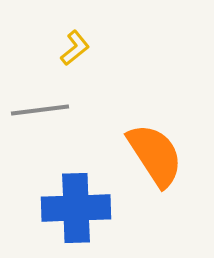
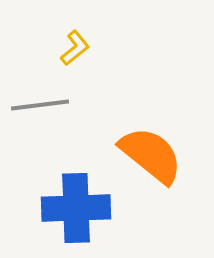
gray line: moved 5 px up
orange semicircle: moved 4 px left; rotated 18 degrees counterclockwise
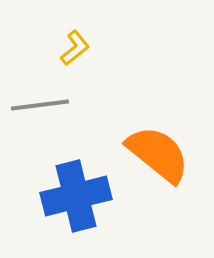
orange semicircle: moved 7 px right, 1 px up
blue cross: moved 12 px up; rotated 12 degrees counterclockwise
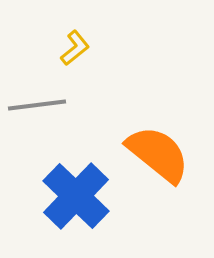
gray line: moved 3 px left
blue cross: rotated 32 degrees counterclockwise
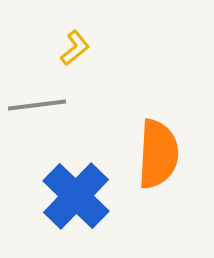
orange semicircle: rotated 54 degrees clockwise
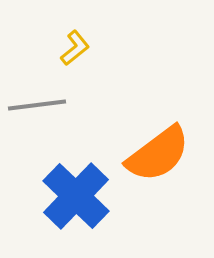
orange semicircle: rotated 50 degrees clockwise
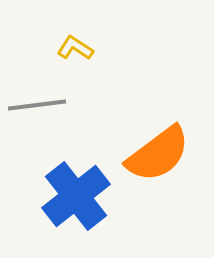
yellow L-shape: rotated 108 degrees counterclockwise
blue cross: rotated 8 degrees clockwise
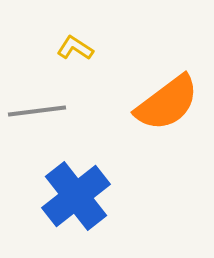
gray line: moved 6 px down
orange semicircle: moved 9 px right, 51 px up
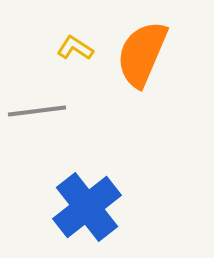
orange semicircle: moved 25 px left, 49 px up; rotated 150 degrees clockwise
blue cross: moved 11 px right, 11 px down
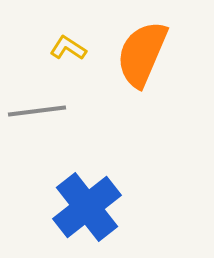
yellow L-shape: moved 7 px left
